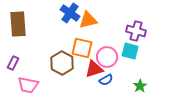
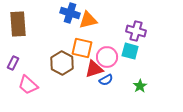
blue cross: rotated 18 degrees counterclockwise
pink trapezoid: rotated 30 degrees clockwise
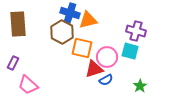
brown hexagon: moved 31 px up
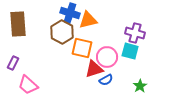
purple cross: moved 1 px left, 2 px down
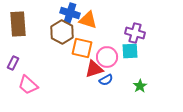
orange triangle: rotated 30 degrees clockwise
cyan square: rotated 18 degrees counterclockwise
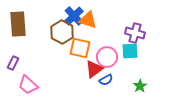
blue cross: moved 4 px right, 3 px down; rotated 30 degrees clockwise
orange square: moved 2 px left
red triangle: rotated 18 degrees counterclockwise
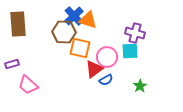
brown hexagon: moved 2 px right; rotated 25 degrees counterclockwise
purple rectangle: moved 1 px left, 1 px down; rotated 48 degrees clockwise
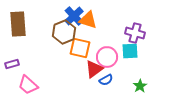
brown hexagon: rotated 25 degrees counterclockwise
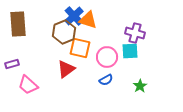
red triangle: moved 28 px left
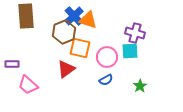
brown rectangle: moved 8 px right, 8 px up
purple rectangle: rotated 16 degrees clockwise
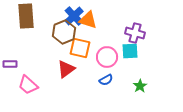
purple rectangle: moved 2 px left
